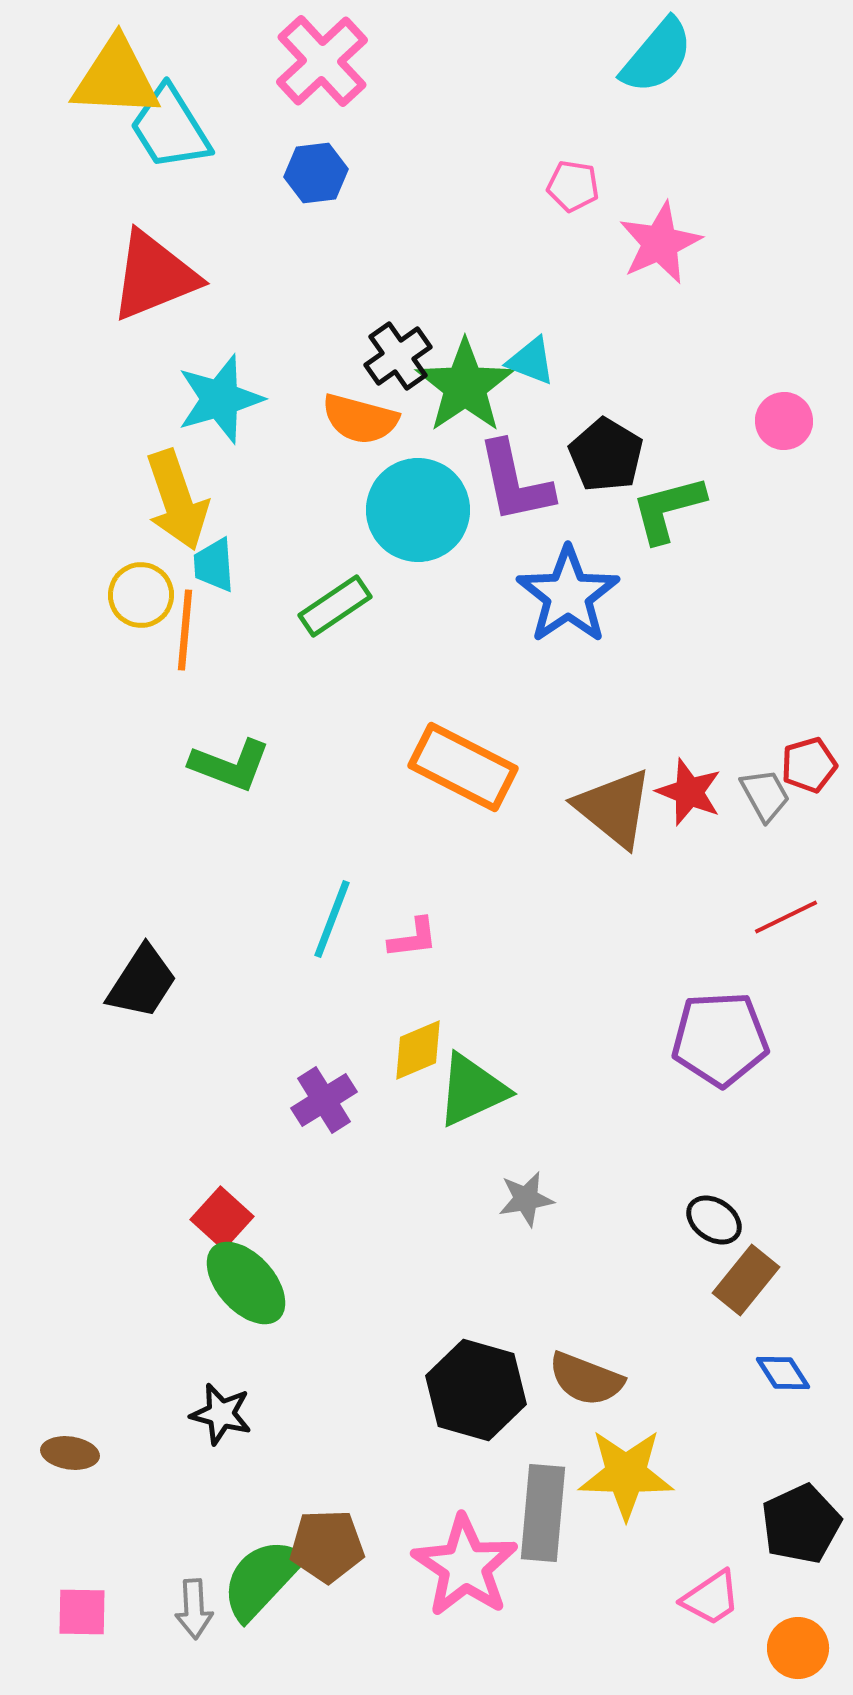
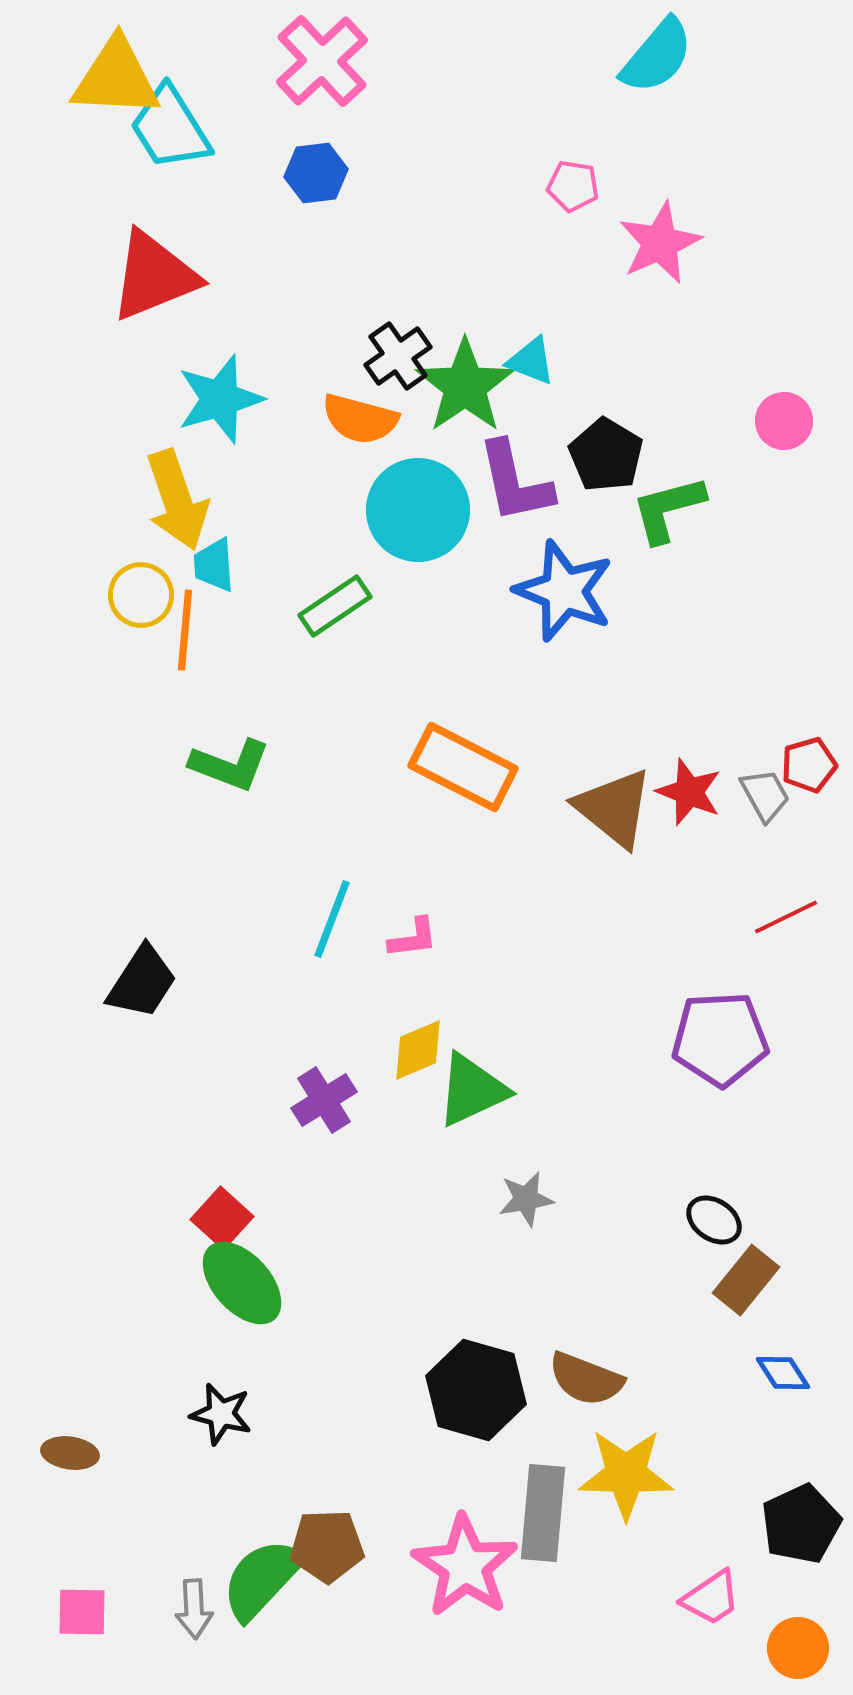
blue star at (568, 595): moved 4 px left, 4 px up; rotated 16 degrees counterclockwise
green ellipse at (246, 1283): moved 4 px left
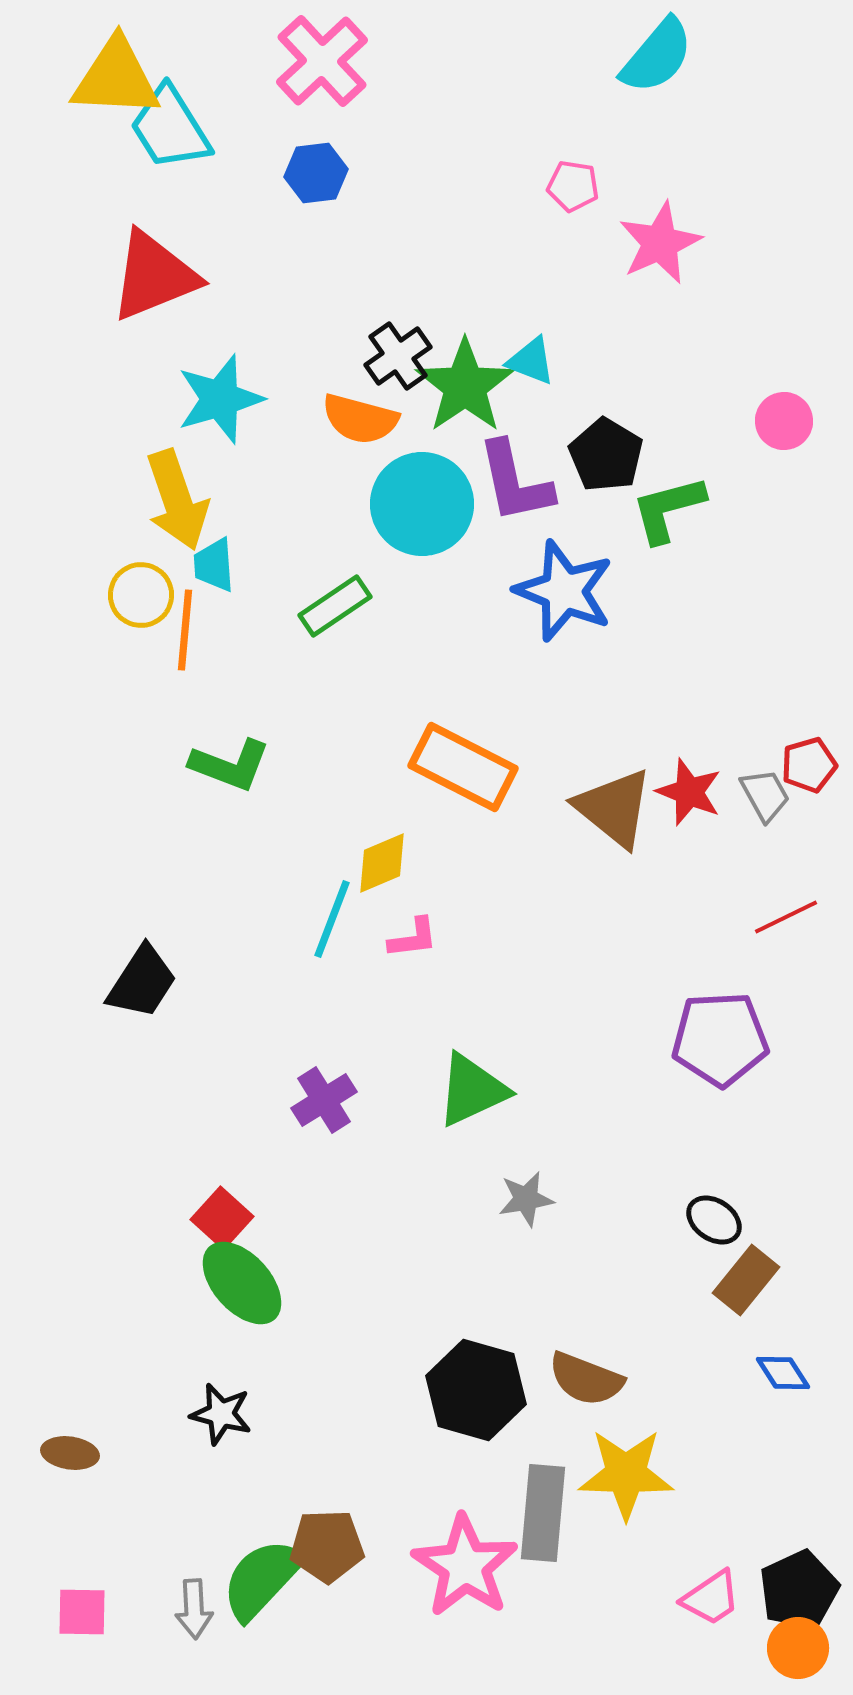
cyan circle at (418, 510): moved 4 px right, 6 px up
yellow diamond at (418, 1050): moved 36 px left, 187 px up
black pentagon at (801, 1524): moved 2 px left, 66 px down
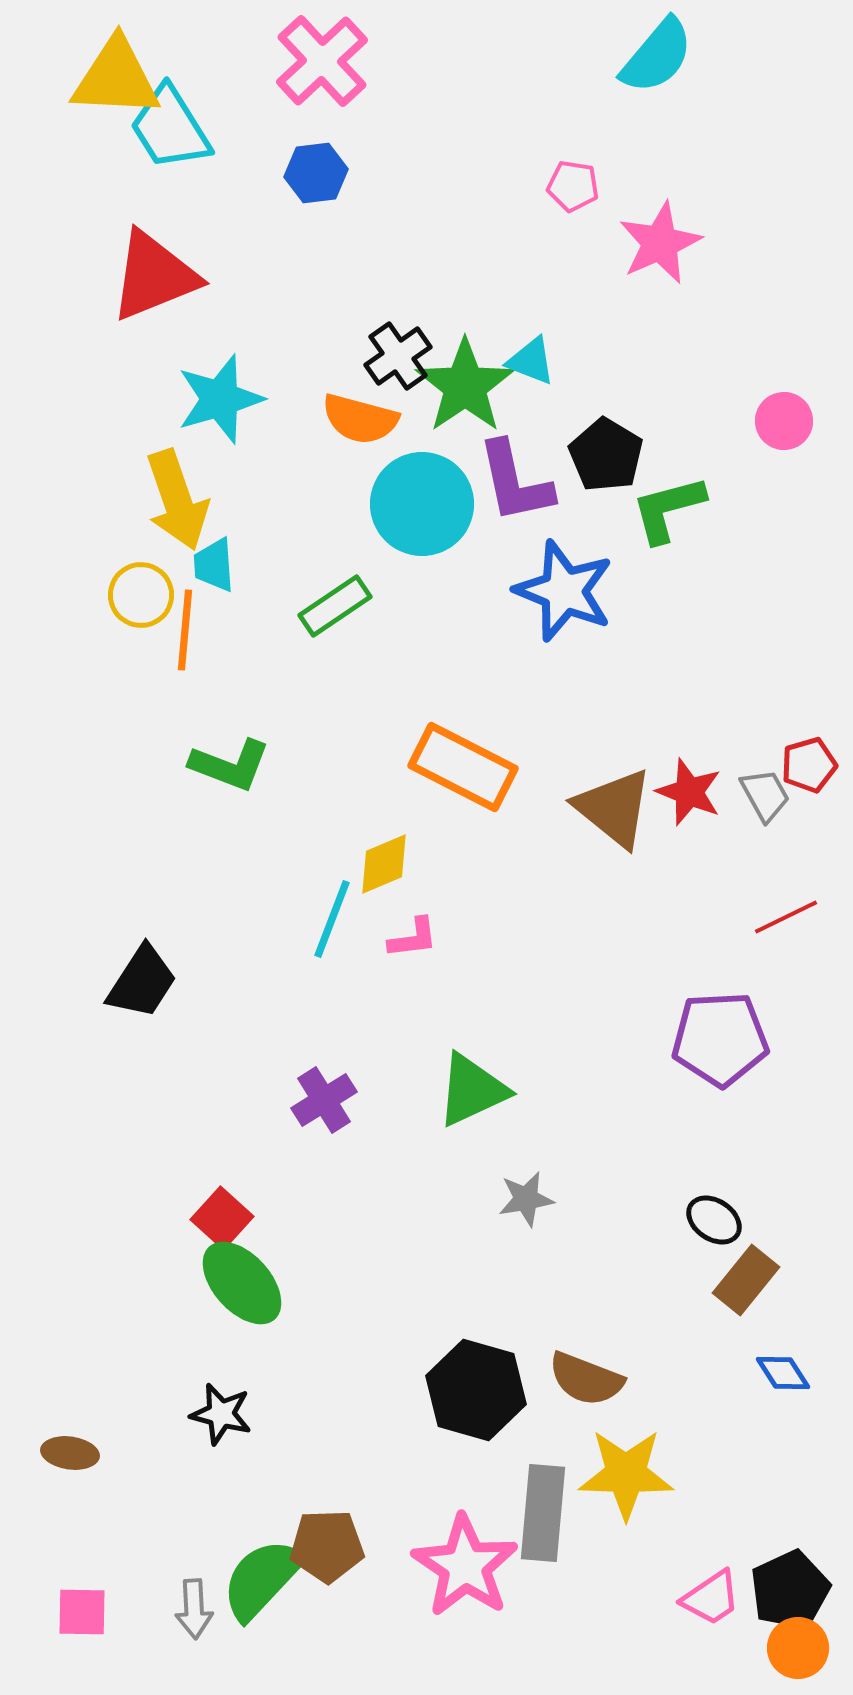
yellow diamond at (382, 863): moved 2 px right, 1 px down
black pentagon at (799, 1590): moved 9 px left
